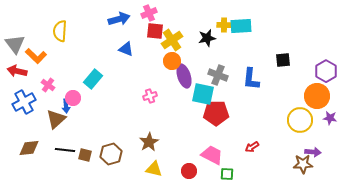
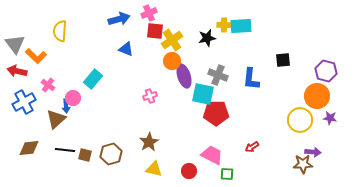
purple hexagon at (326, 71): rotated 15 degrees counterclockwise
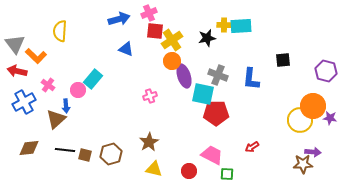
orange circle at (317, 96): moved 4 px left, 10 px down
pink circle at (73, 98): moved 5 px right, 8 px up
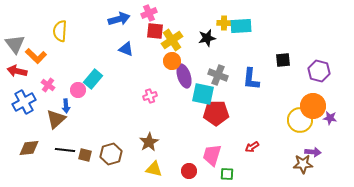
yellow cross at (224, 25): moved 2 px up
purple hexagon at (326, 71): moved 7 px left
pink trapezoid at (212, 155): rotated 100 degrees counterclockwise
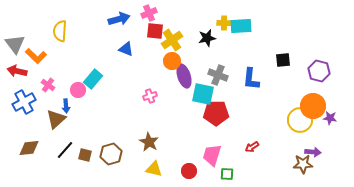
brown star at (149, 142): rotated 12 degrees counterclockwise
black line at (65, 150): rotated 54 degrees counterclockwise
